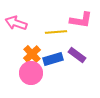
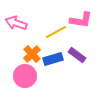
yellow line: rotated 25 degrees counterclockwise
pink circle: moved 6 px left, 3 px down
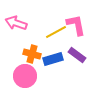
pink L-shape: moved 5 px left, 5 px down; rotated 110 degrees counterclockwise
orange cross: rotated 30 degrees counterclockwise
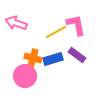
orange cross: moved 1 px right, 4 px down
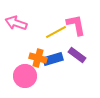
orange cross: moved 5 px right
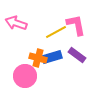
blue rectangle: moved 1 px left, 2 px up
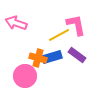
yellow line: moved 3 px right, 3 px down
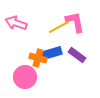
pink L-shape: moved 1 px left, 3 px up
yellow line: moved 8 px up
blue rectangle: moved 4 px up
pink circle: moved 1 px down
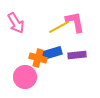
pink arrow: rotated 140 degrees counterclockwise
purple rectangle: rotated 42 degrees counterclockwise
